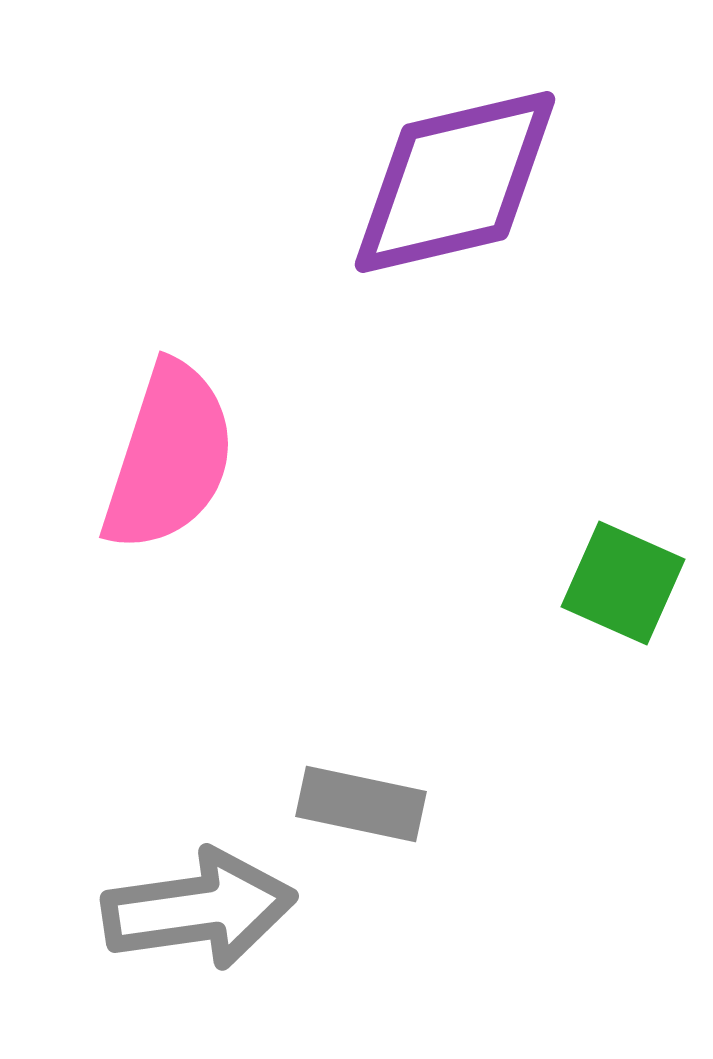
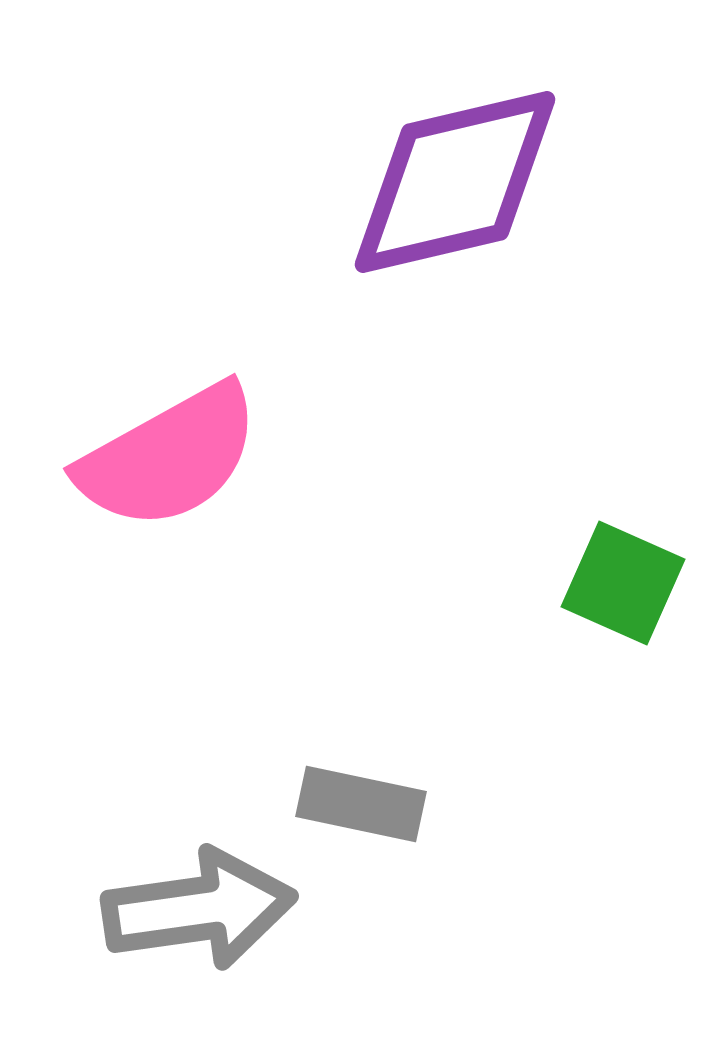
pink semicircle: rotated 43 degrees clockwise
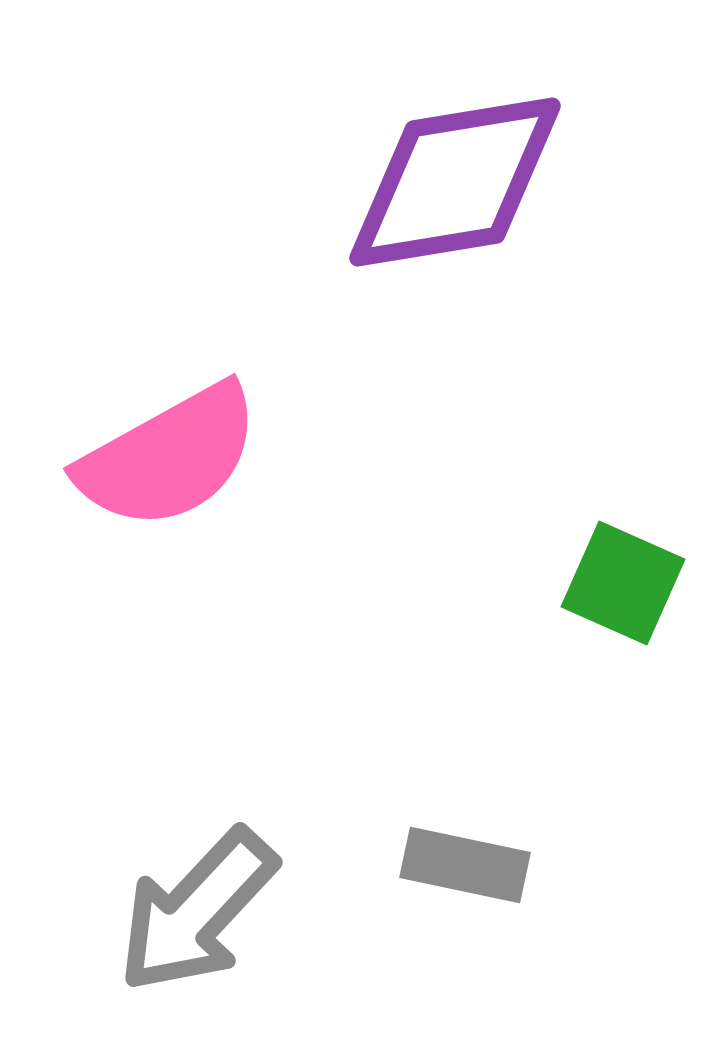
purple diamond: rotated 4 degrees clockwise
gray rectangle: moved 104 px right, 61 px down
gray arrow: moved 2 px left, 2 px down; rotated 141 degrees clockwise
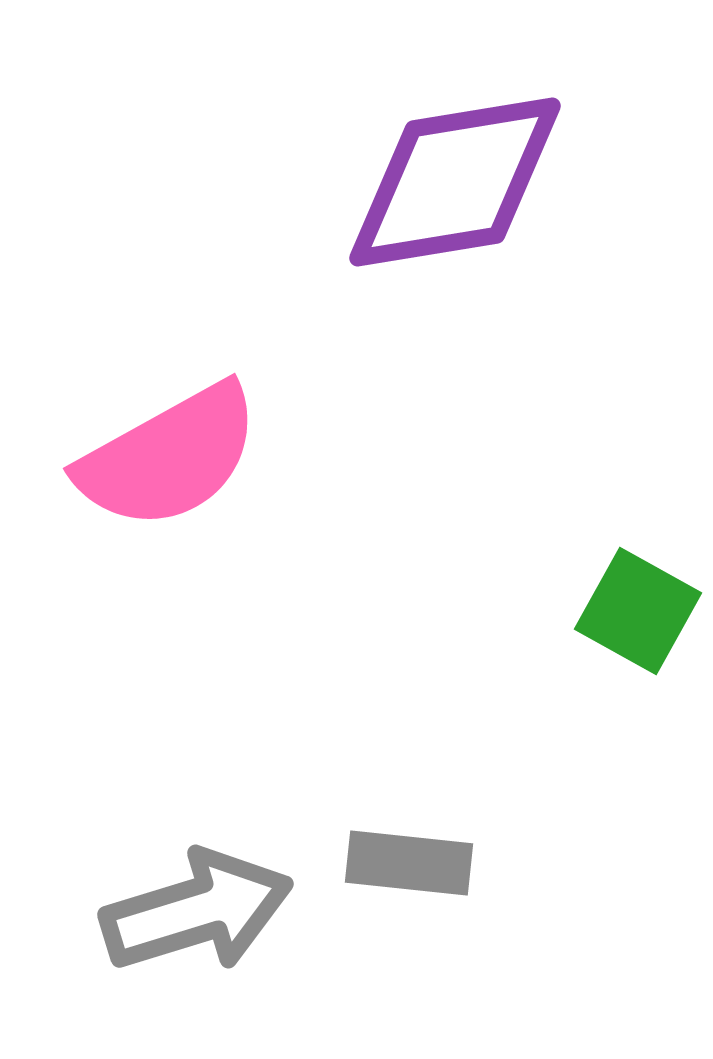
green square: moved 15 px right, 28 px down; rotated 5 degrees clockwise
gray rectangle: moved 56 px left, 2 px up; rotated 6 degrees counterclockwise
gray arrow: rotated 150 degrees counterclockwise
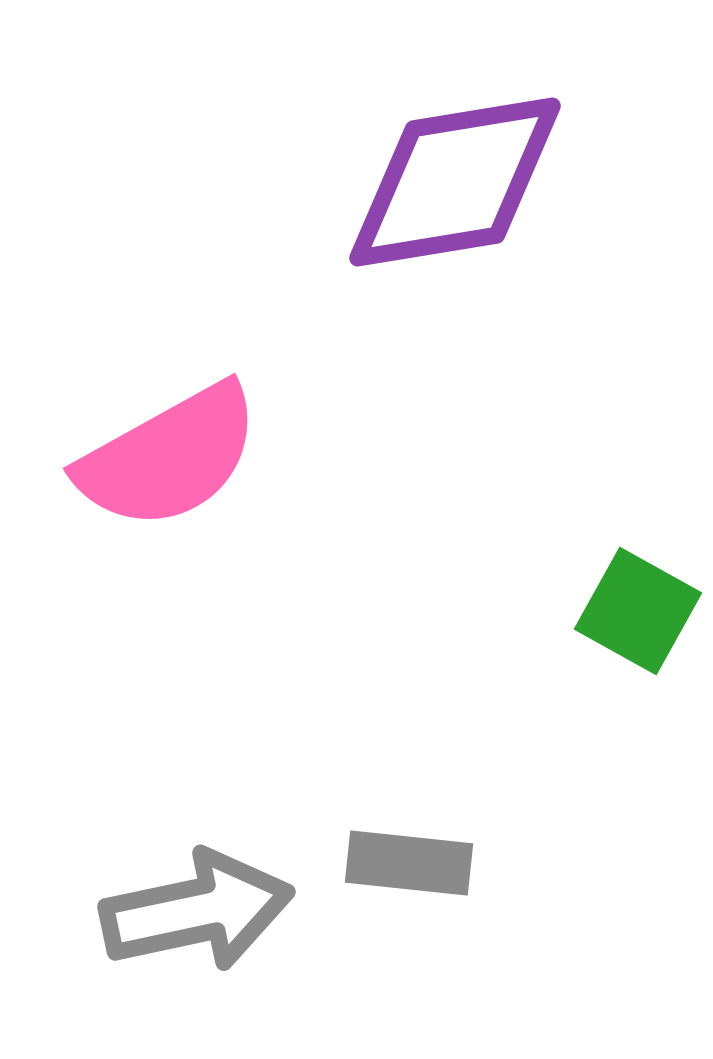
gray arrow: rotated 5 degrees clockwise
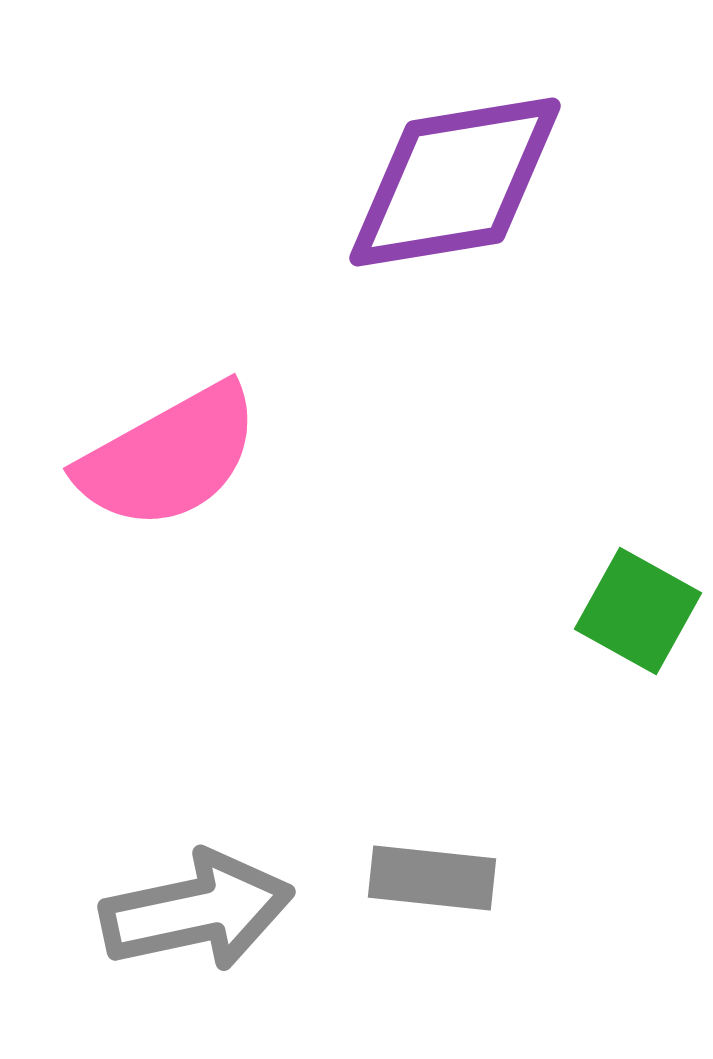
gray rectangle: moved 23 px right, 15 px down
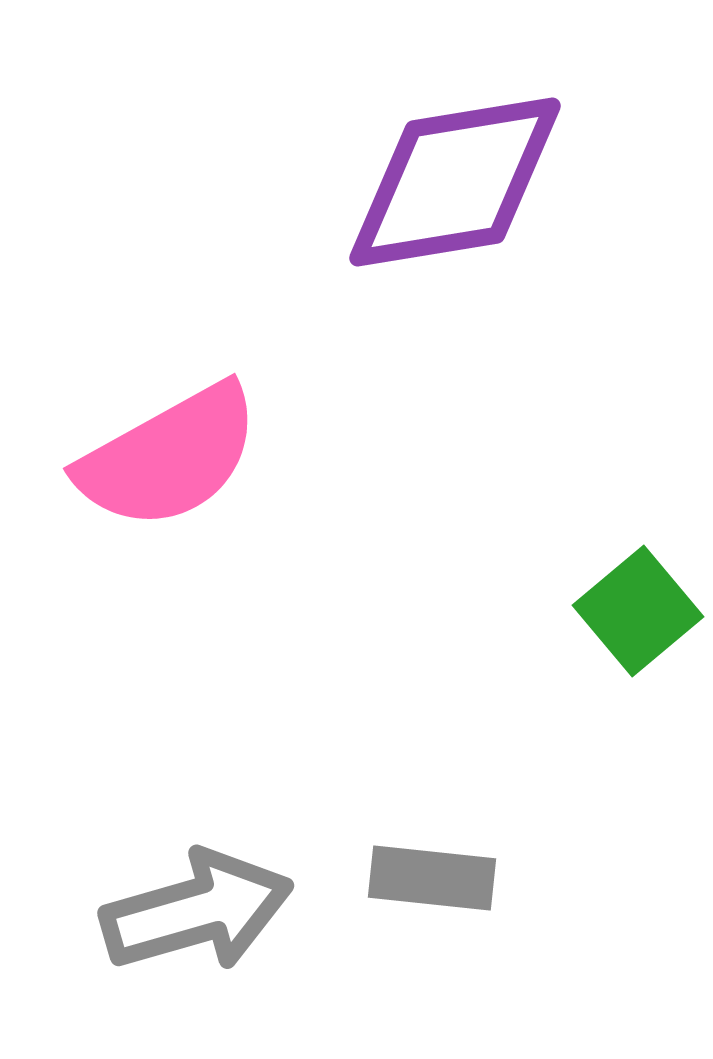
green square: rotated 21 degrees clockwise
gray arrow: rotated 4 degrees counterclockwise
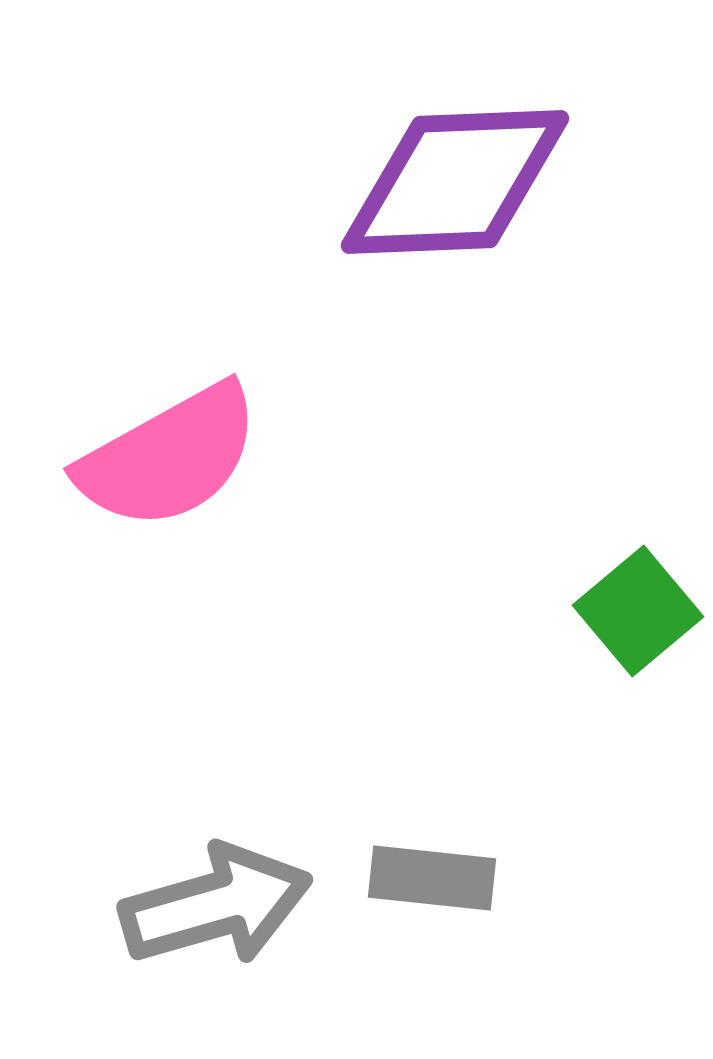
purple diamond: rotated 7 degrees clockwise
gray arrow: moved 19 px right, 6 px up
